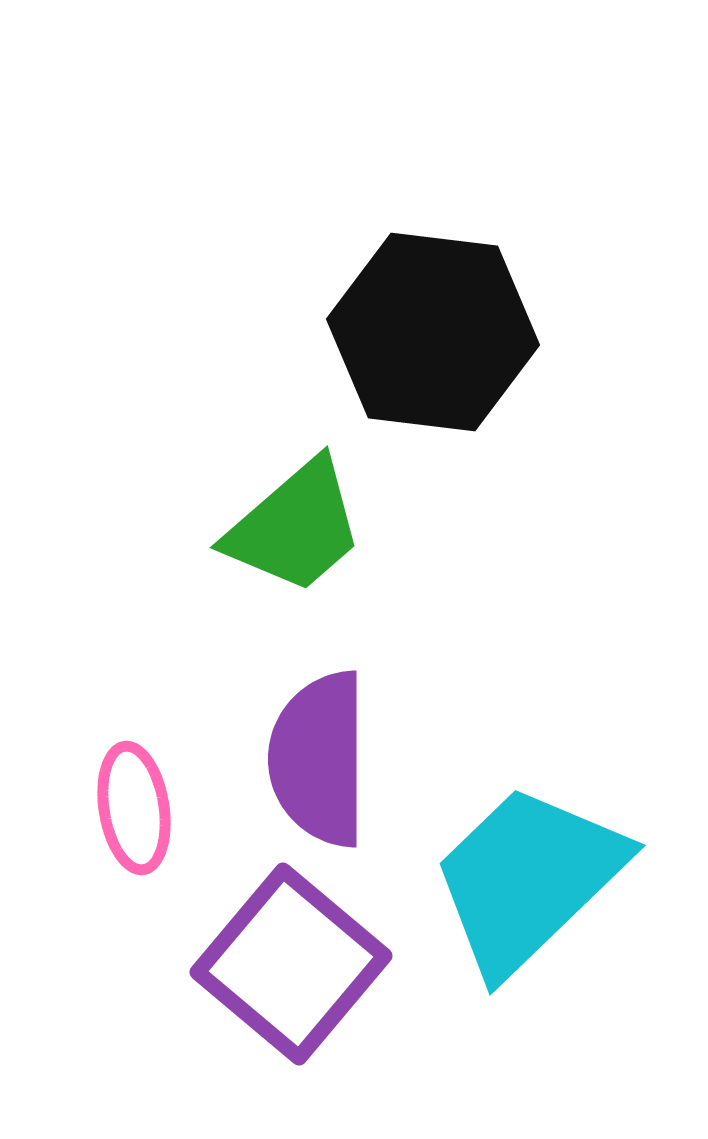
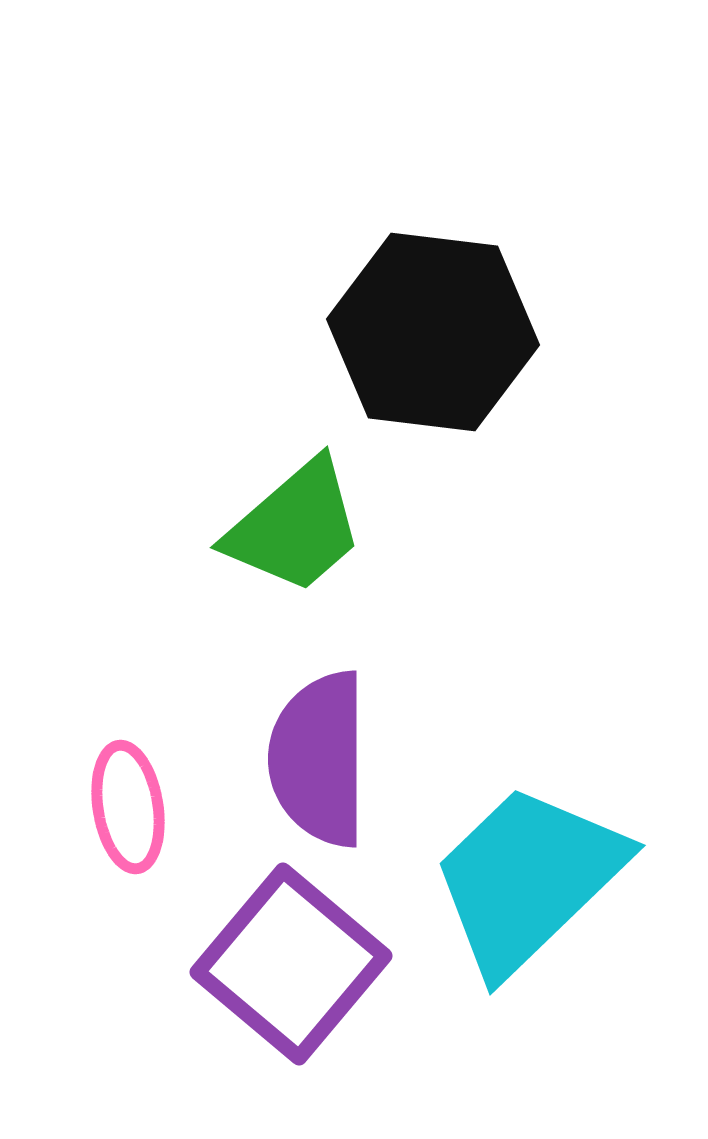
pink ellipse: moved 6 px left, 1 px up
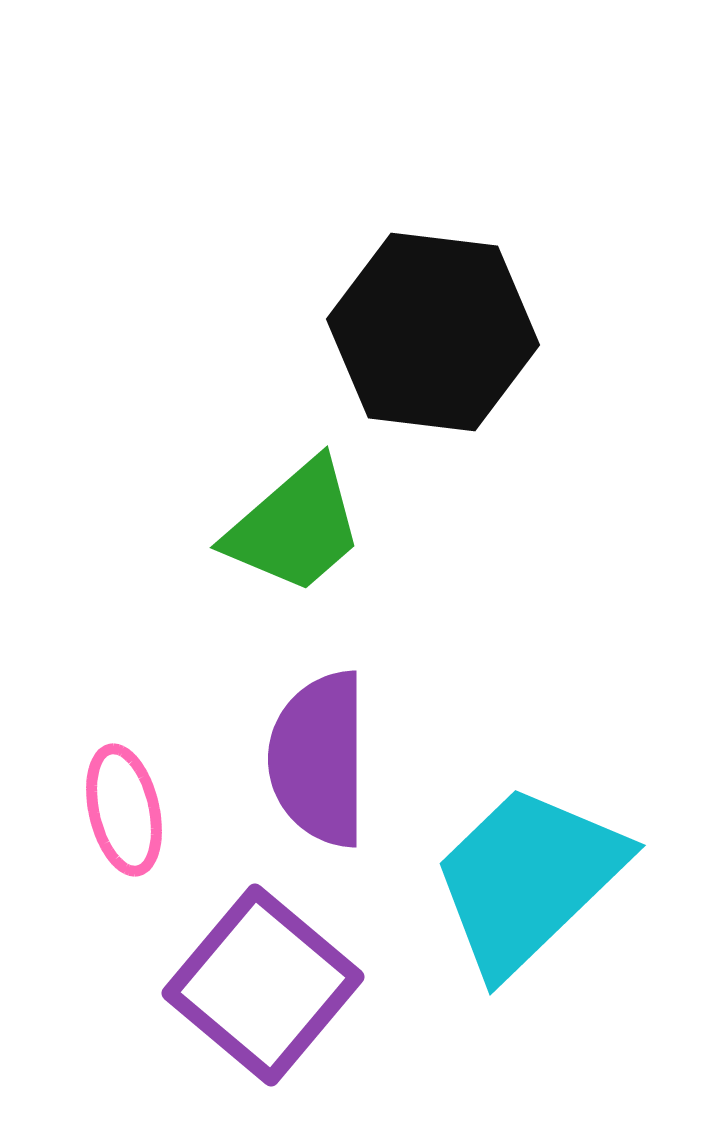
pink ellipse: moved 4 px left, 3 px down; rotated 4 degrees counterclockwise
purple square: moved 28 px left, 21 px down
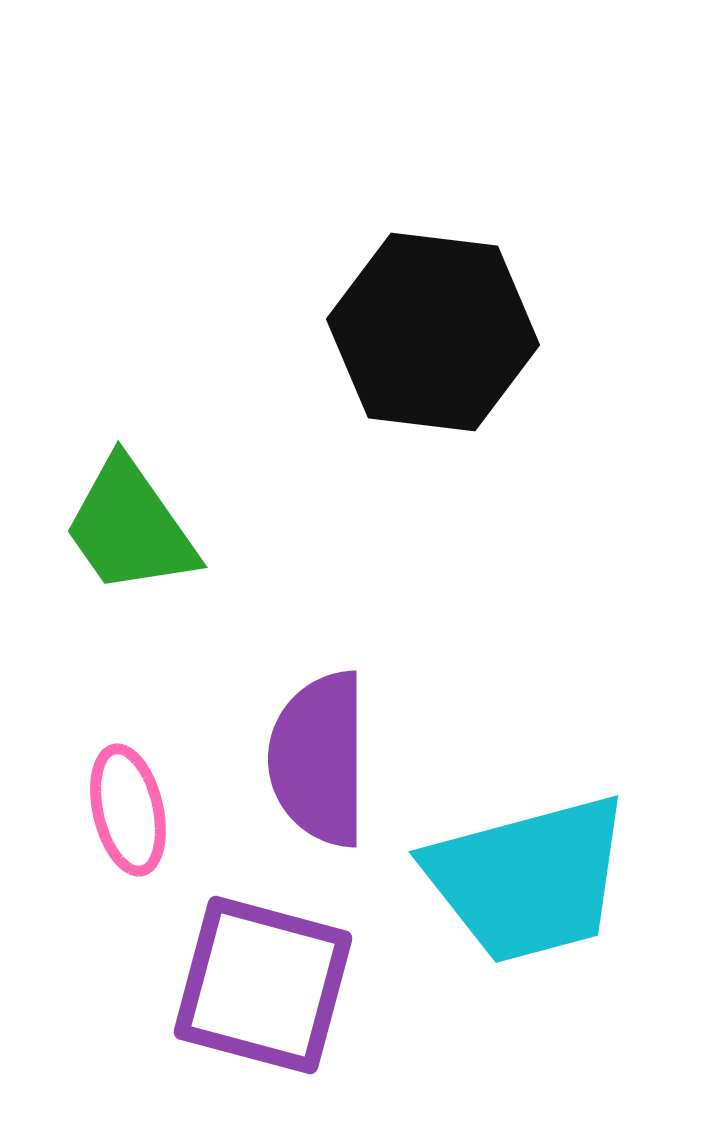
green trapezoid: moved 165 px left; rotated 96 degrees clockwise
pink ellipse: moved 4 px right
cyan trapezoid: rotated 151 degrees counterclockwise
purple square: rotated 25 degrees counterclockwise
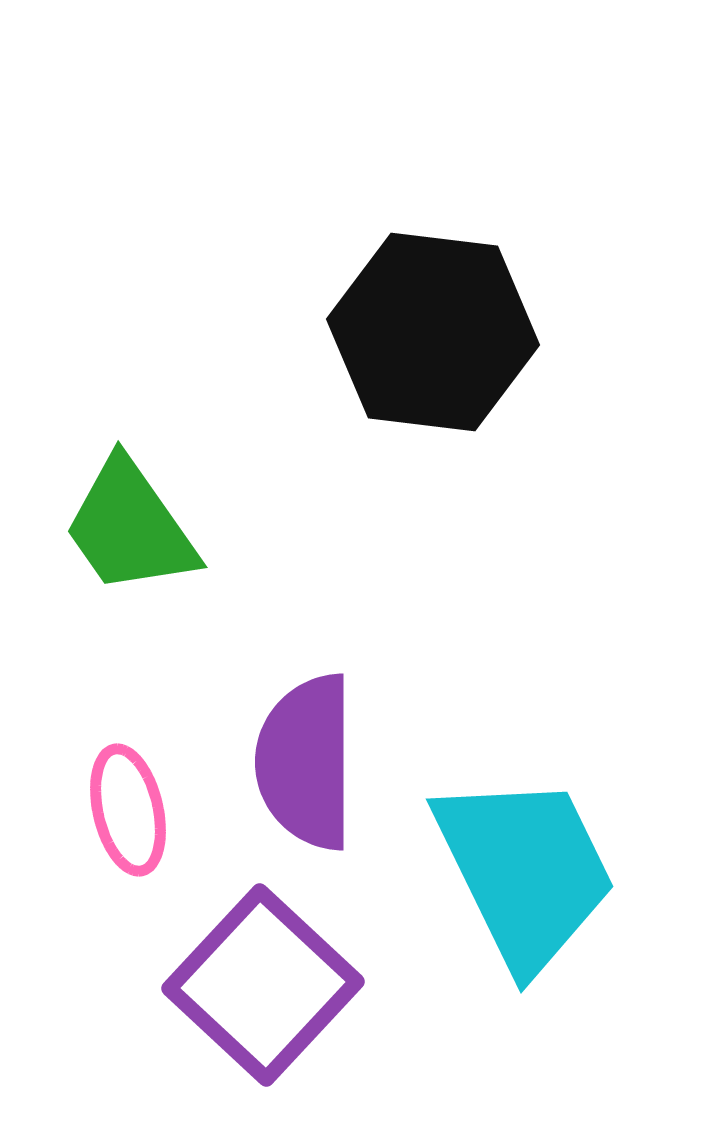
purple semicircle: moved 13 px left, 3 px down
cyan trapezoid: moved 3 px left, 8 px up; rotated 101 degrees counterclockwise
purple square: rotated 28 degrees clockwise
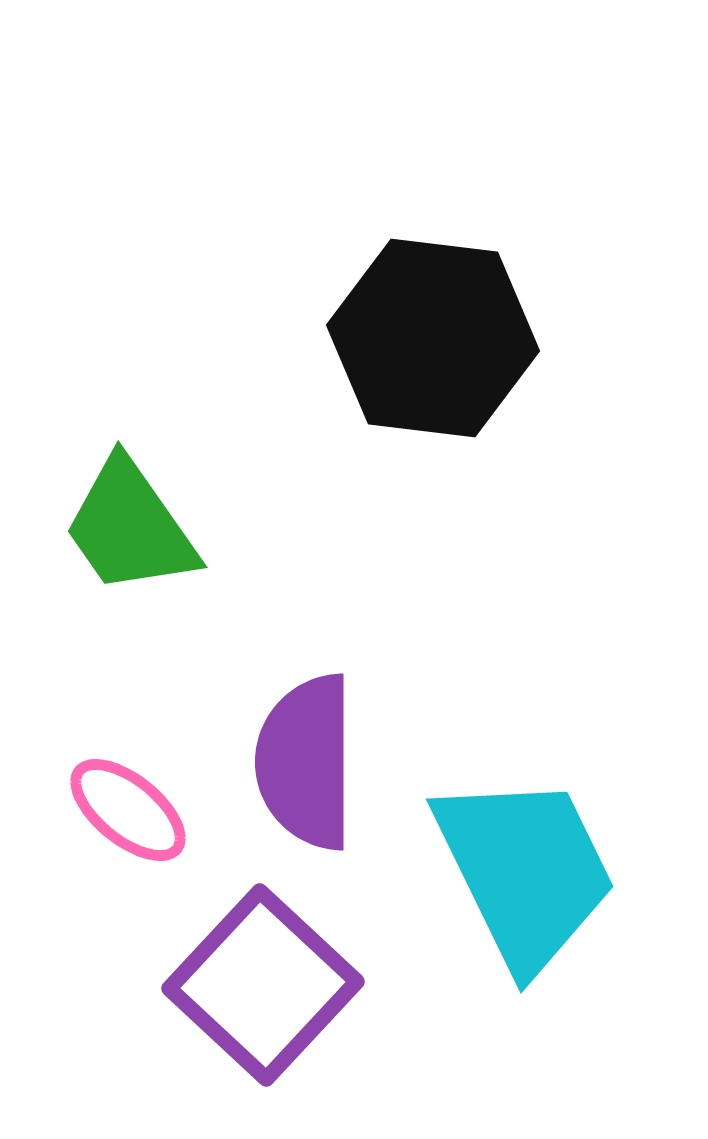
black hexagon: moved 6 px down
pink ellipse: rotated 38 degrees counterclockwise
